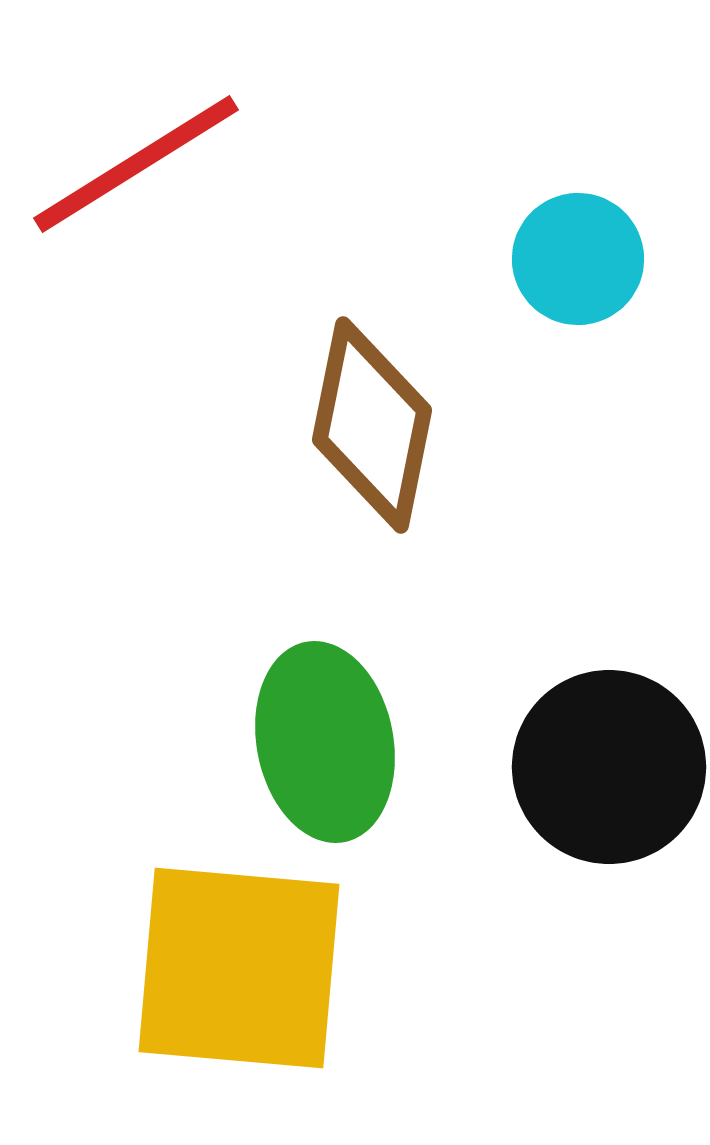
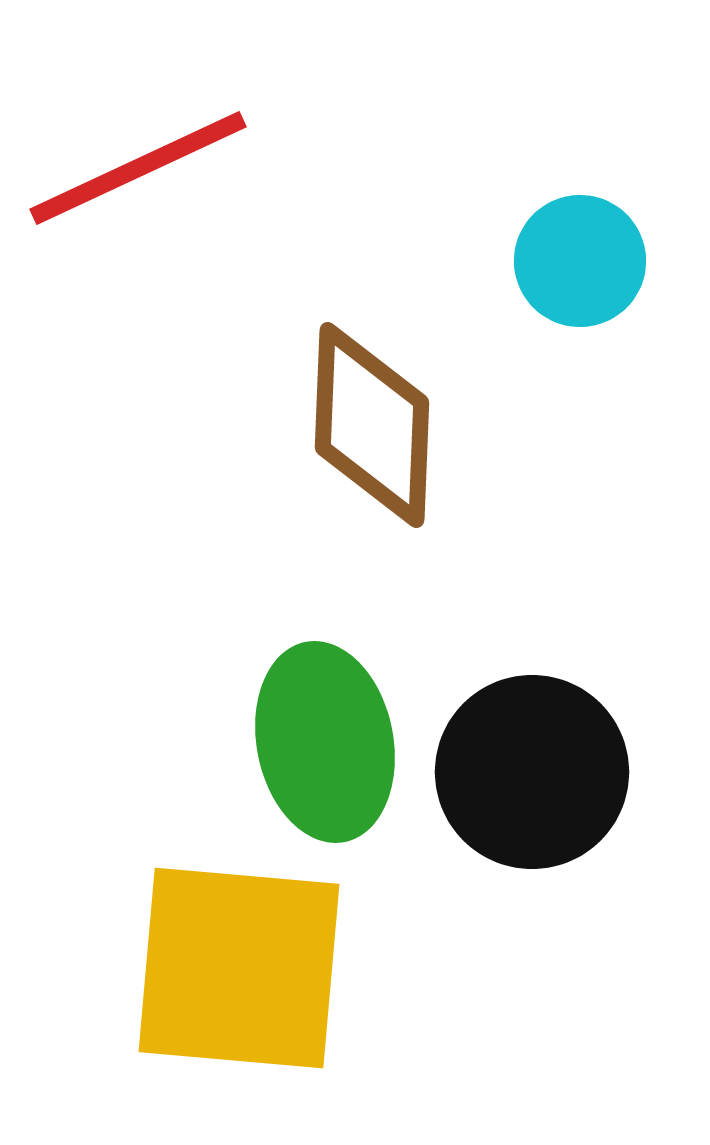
red line: moved 2 px right, 4 px down; rotated 7 degrees clockwise
cyan circle: moved 2 px right, 2 px down
brown diamond: rotated 9 degrees counterclockwise
black circle: moved 77 px left, 5 px down
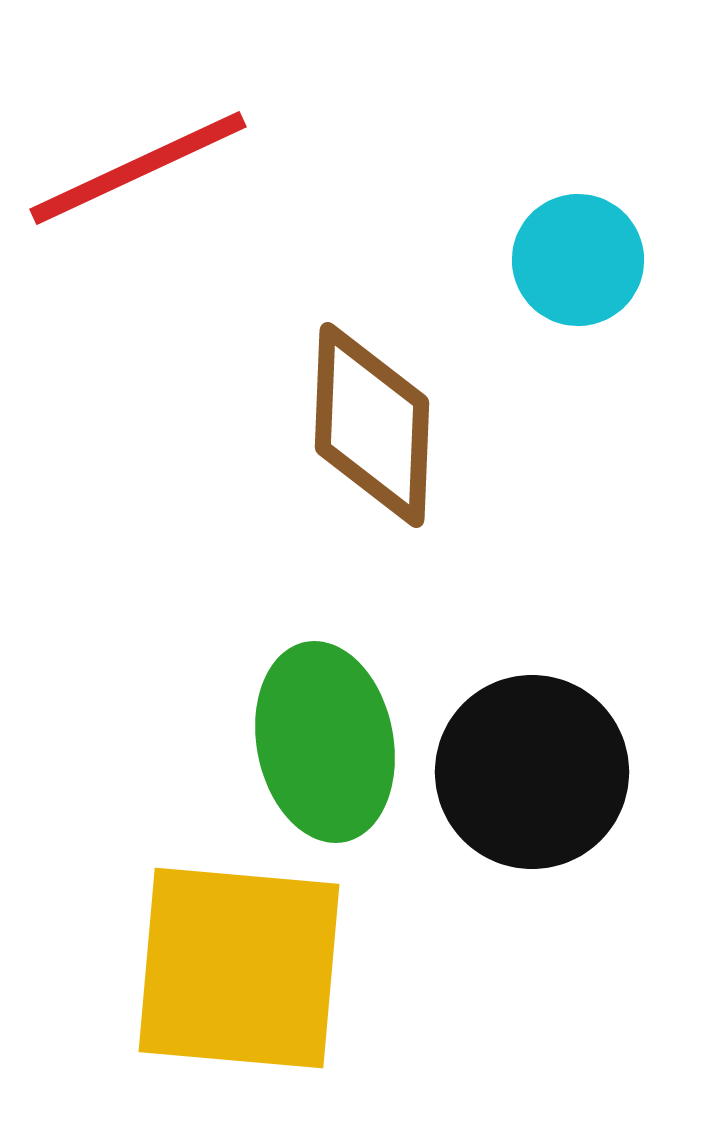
cyan circle: moved 2 px left, 1 px up
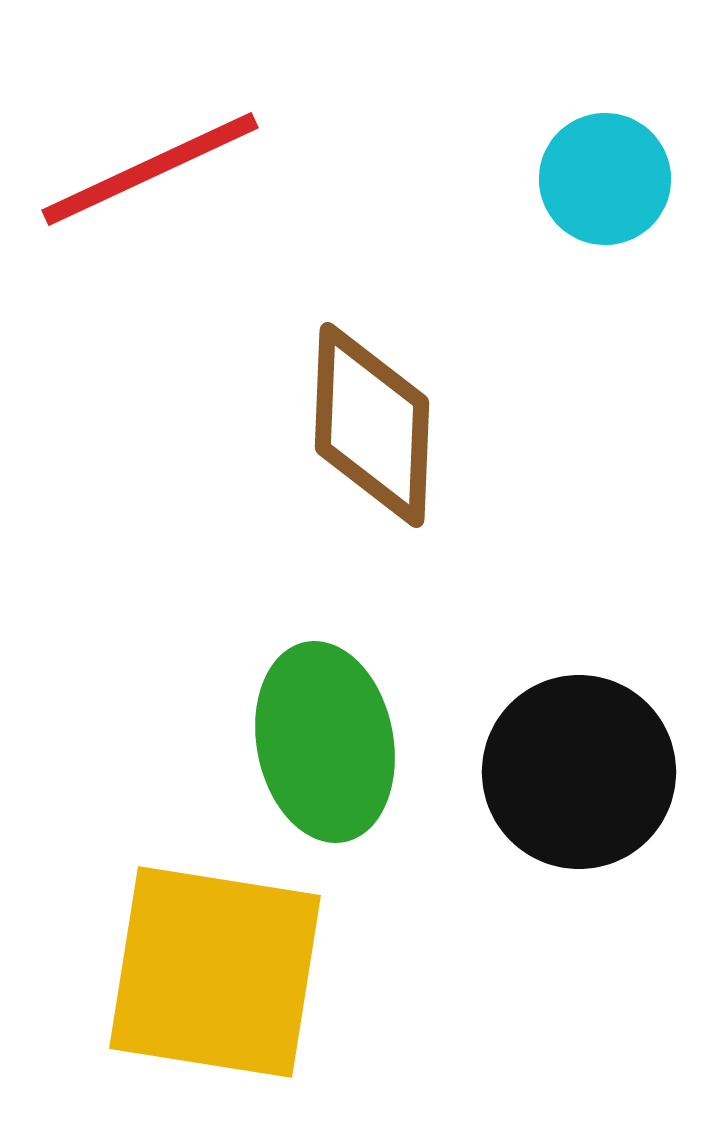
red line: moved 12 px right, 1 px down
cyan circle: moved 27 px right, 81 px up
black circle: moved 47 px right
yellow square: moved 24 px left, 4 px down; rotated 4 degrees clockwise
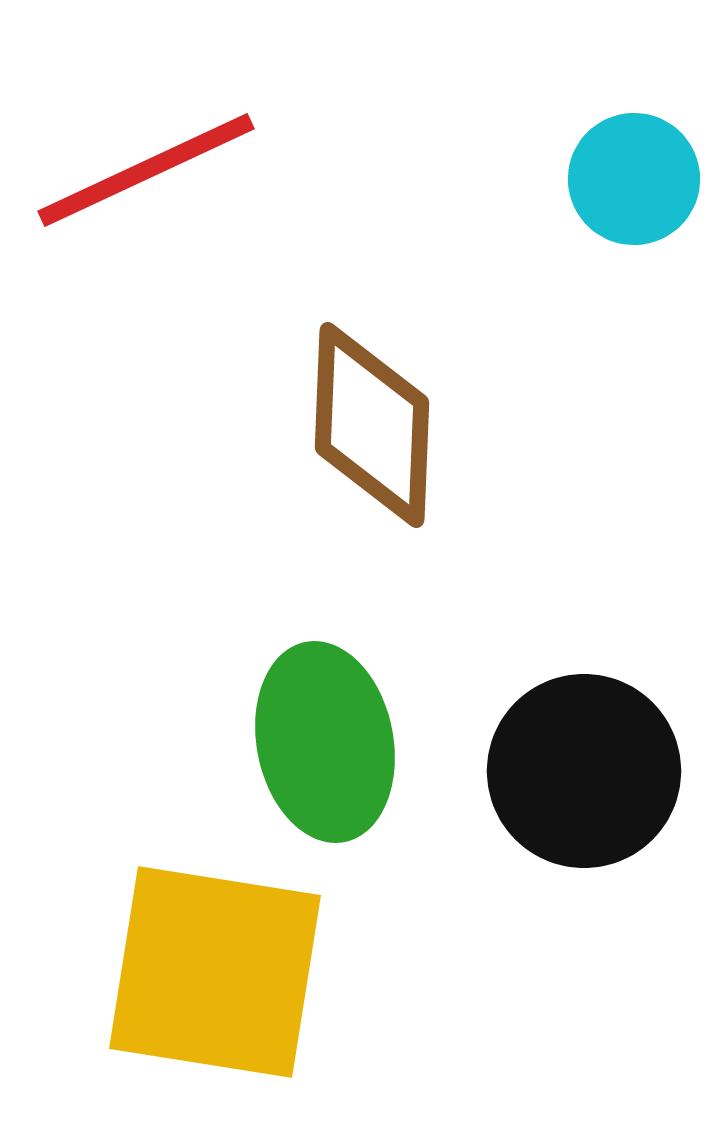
red line: moved 4 px left, 1 px down
cyan circle: moved 29 px right
black circle: moved 5 px right, 1 px up
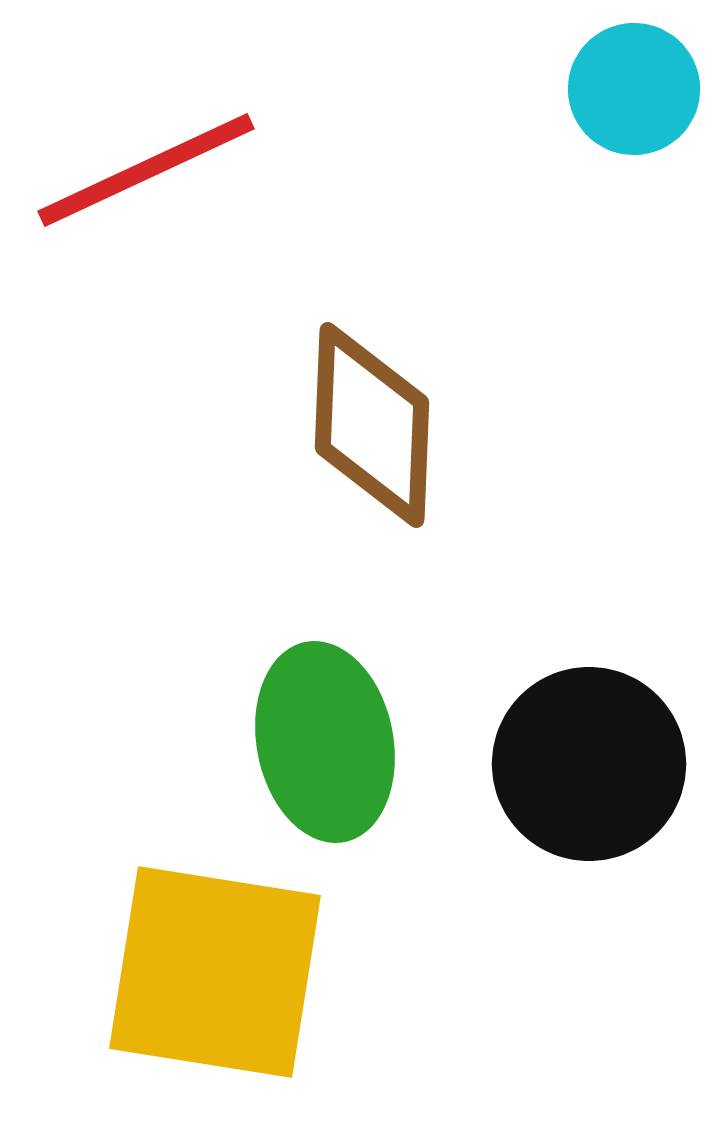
cyan circle: moved 90 px up
black circle: moved 5 px right, 7 px up
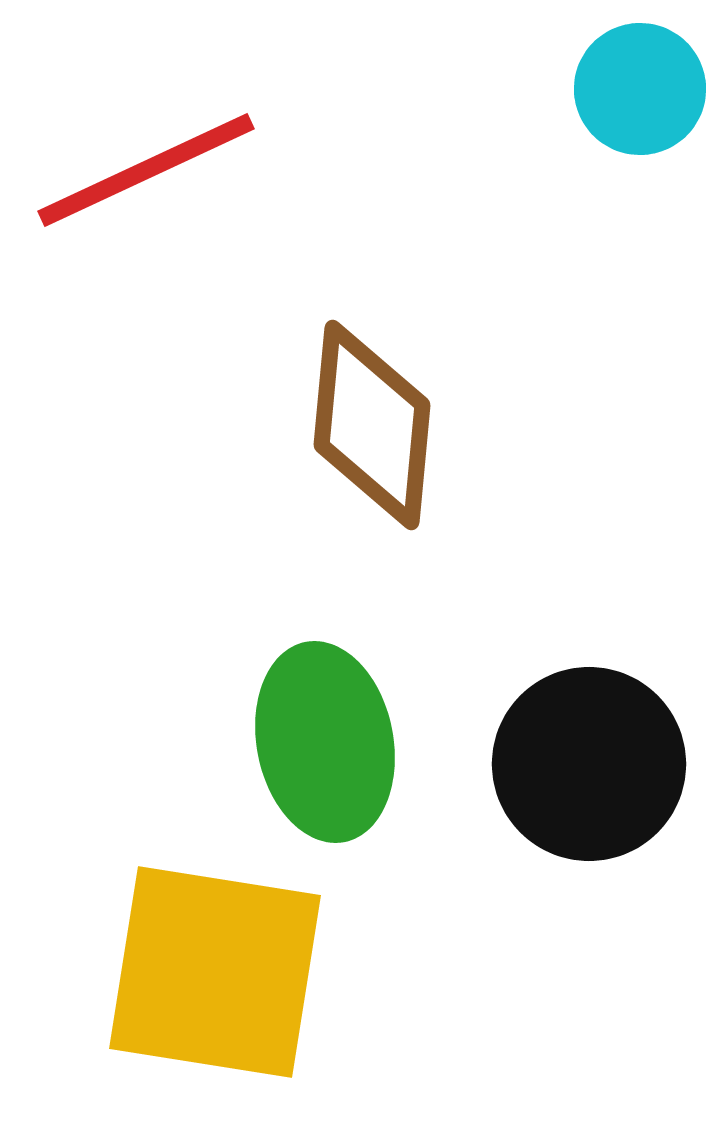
cyan circle: moved 6 px right
brown diamond: rotated 3 degrees clockwise
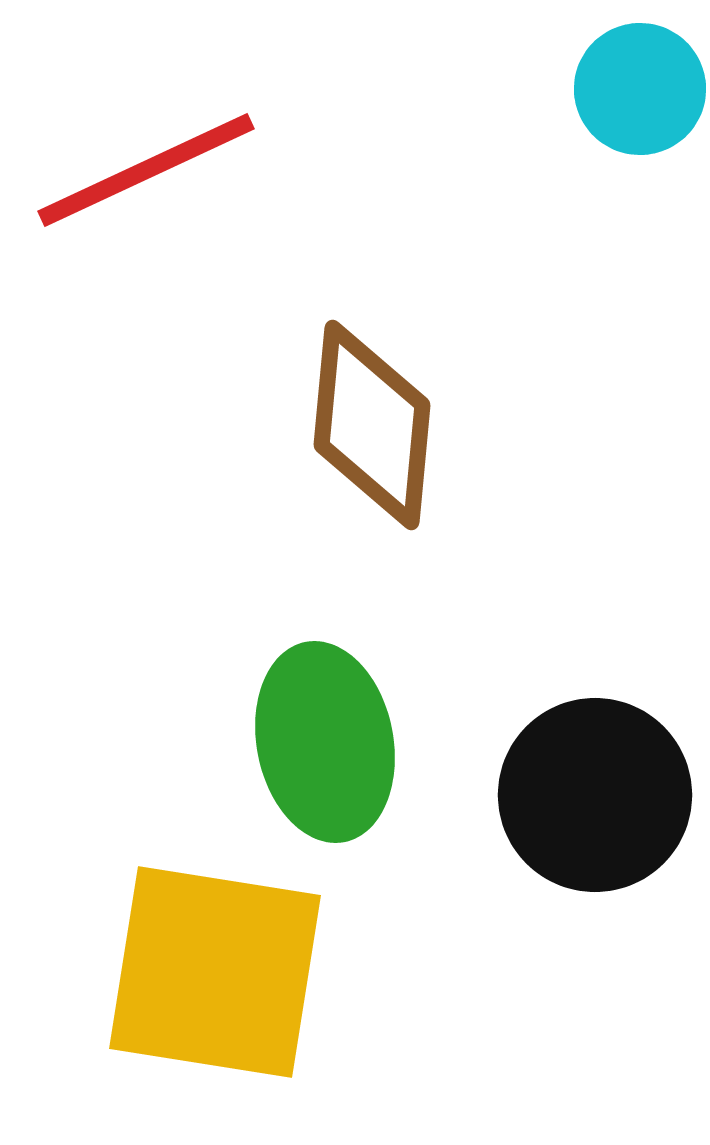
black circle: moved 6 px right, 31 px down
